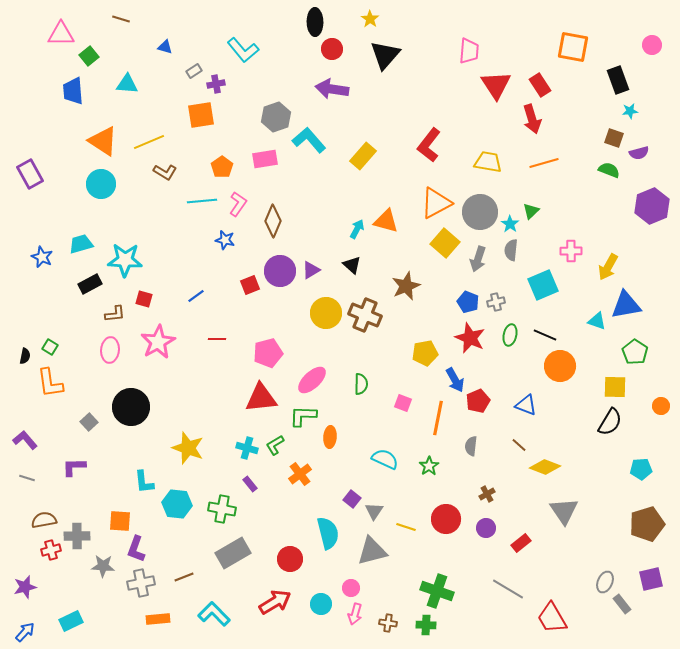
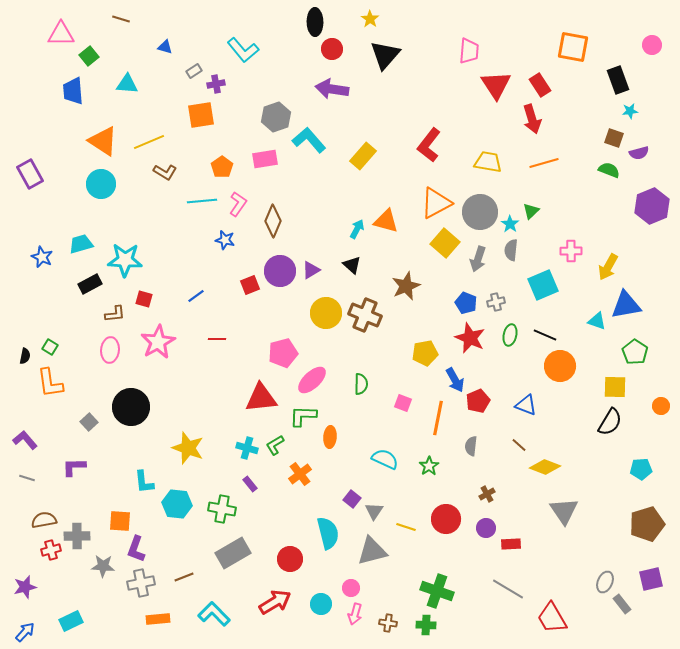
blue pentagon at (468, 302): moved 2 px left, 1 px down
pink pentagon at (268, 353): moved 15 px right
red rectangle at (521, 543): moved 10 px left, 1 px down; rotated 36 degrees clockwise
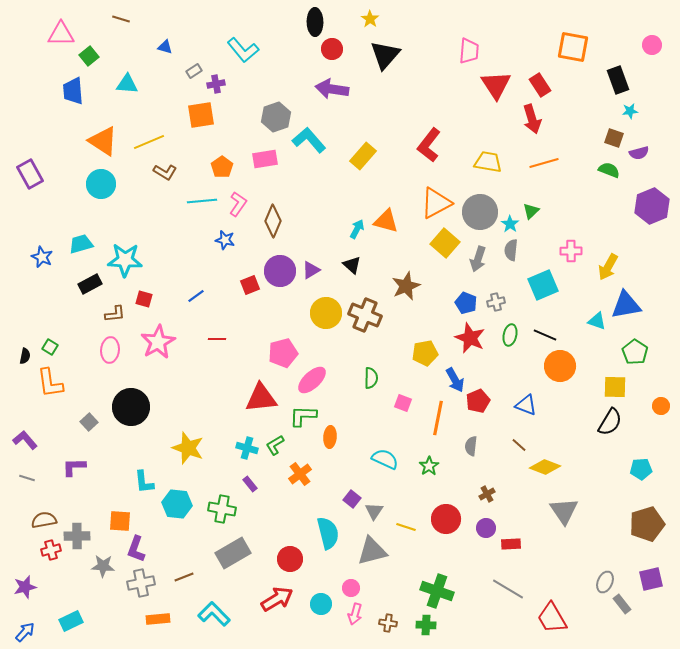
green semicircle at (361, 384): moved 10 px right, 6 px up
red arrow at (275, 602): moved 2 px right, 3 px up
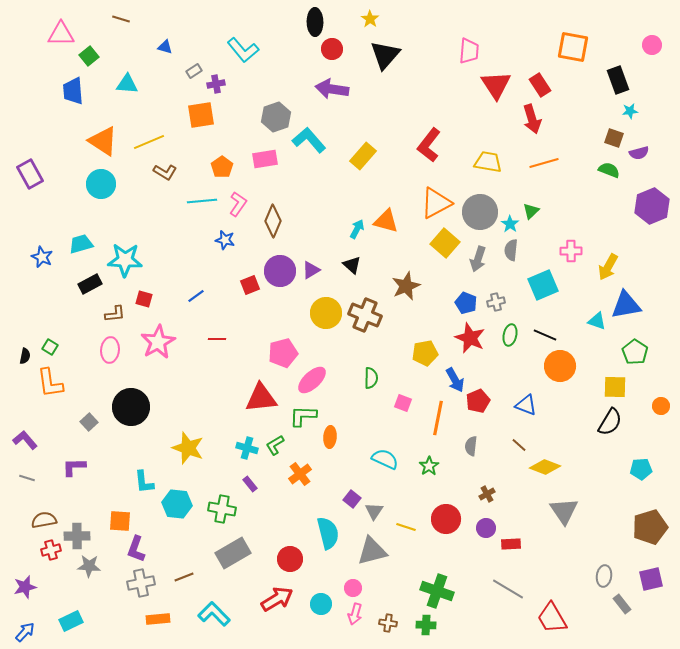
brown pentagon at (647, 524): moved 3 px right, 3 px down
gray star at (103, 566): moved 14 px left
gray ellipse at (605, 582): moved 1 px left, 6 px up; rotated 15 degrees counterclockwise
pink circle at (351, 588): moved 2 px right
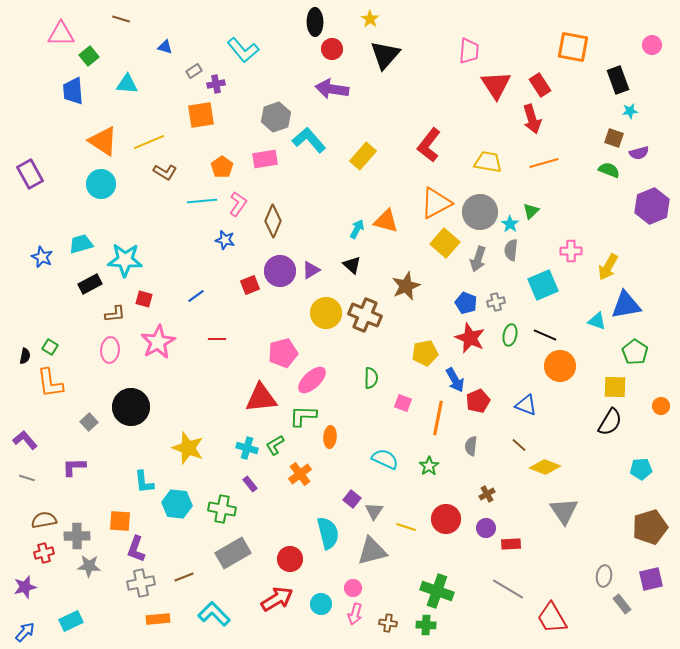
red cross at (51, 550): moved 7 px left, 3 px down
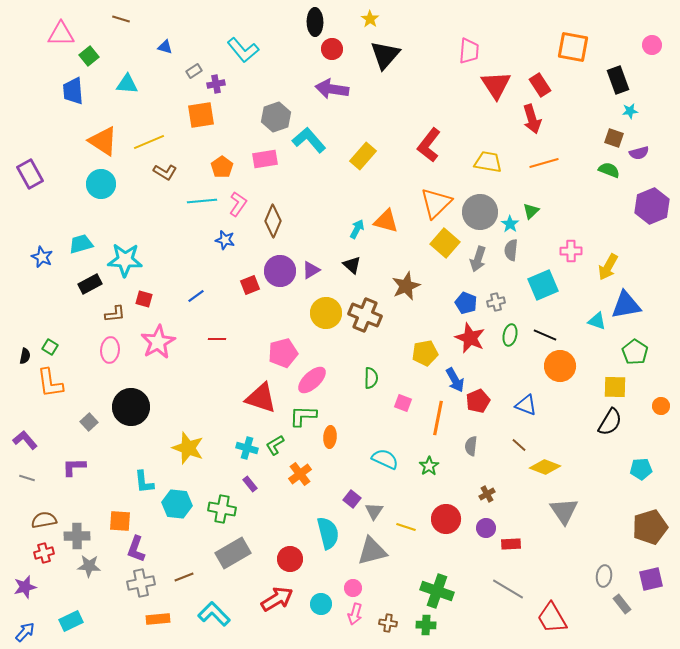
orange triangle at (436, 203): rotated 16 degrees counterclockwise
red triangle at (261, 398): rotated 24 degrees clockwise
